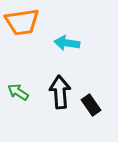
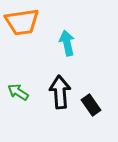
cyan arrow: rotated 70 degrees clockwise
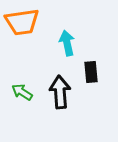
green arrow: moved 4 px right
black rectangle: moved 33 px up; rotated 30 degrees clockwise
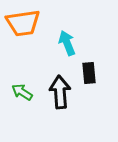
orange trapezoid: moved 1 px right, 1 px down
cyan arrow: rotated 10 degrees counterclockwise
black rectangle: moved 2 px left, 1 px down
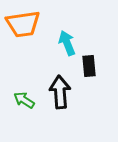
orange trapezoid: moved 1 px down
black rectangle: moved 7 px up
green arrow: moved 2 px right, 8 px down
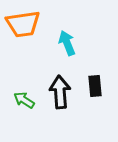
black rectangle: moved 6 px right, 20 px down
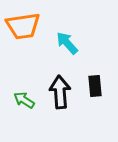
orange trapezoid: moved 2 px down
cyan arrow: rotated 20 degrees counterclockwise
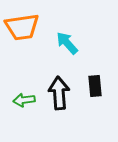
orange trapezoid: moved 1 px left, 1 px down
black arrow: moved 1 px left, 1 px down
green arrow: rotated 40 degrees counterclockwise
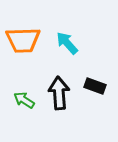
orange trapezoid: moved 1 px right, 13 px down; rotated 6 degrees clockwise
black rectangle: rotated 65 degrees counterclockwise
green arrow: rotated 40 degrees clockwise
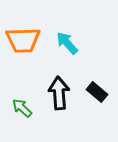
black rectangle: moved 2 px right, 6 px down; rotated 20 degrees clockwise
green arrow: moved 2 px left, 8 px down; rotated 10 degrees clockwise
